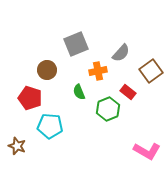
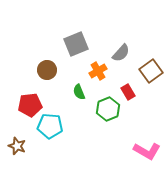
orange cross: rotated 18 degrees counterclockwise
red rectangle: rotated 21 degrees clockwise
red pentagon: moved 7 px down; rotated 25 degrees counterclockwise
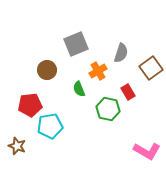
gray semicircle: rotated 24 degrees counterclockwise
brown square: moved 3 px up
green semicircle: moved 3 px up
green hexagon: rotated 25 degrees counterclockwise
cyan pentagon: rotated 15 degrees counterclockwise
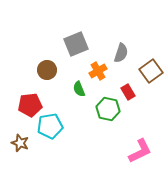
brown square: moved 3 px down
brown star: moved 3 px right, 3 px up
pink L-shape: moved 7 px left; rotated 56 degrees counterclockwise
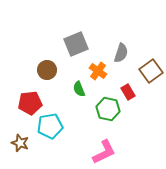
orange cross: rotated 24 degrees counterclockwise
red pentagon: moved 2 px up
pink L-shape: moved 36 px left, 1 px down
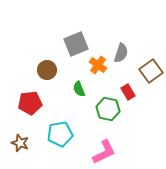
orange cross: moved 6 px up
cyan pentagon: moved 10 px right, 8 px down
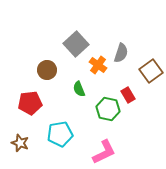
gray square: rotated 20 degrees counterclockwise
red rectangle: moved 3 px down
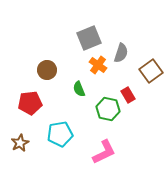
gray square: moved 13 px right, 6 px up; rotated 20 degrees clockwise
brown star: rotated 24 degrees clockwise
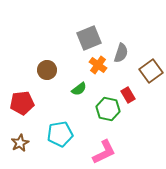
green semicircle: rotated 105 degrees counterclockwise
red pentagon: moved 8 px left
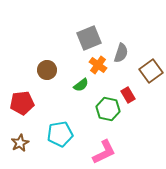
green semicircle: moved 2 px right, 4 px up
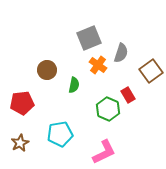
green semicircle: moved 7 px left; rotated 42 degrees counterclockwise
green hexagon: rotated 10 degrees clockwise
